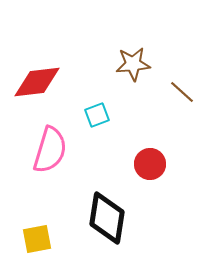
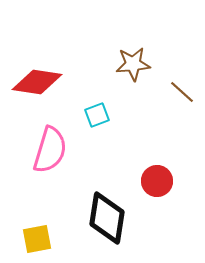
red diamond: rotated 15 degrees clockwise
red circle: moved 7 px right, 17 px down
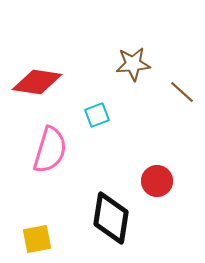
black diamond: moved 4 px right
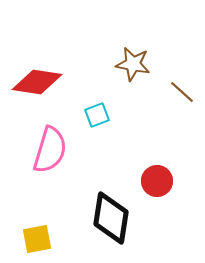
brown star: rotated 16 degrees clockwise
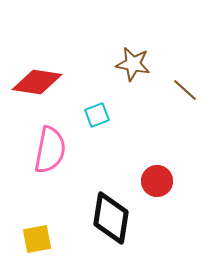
brown line: moved 3 px right, 2 px up
pink semicircle: rotated 6 degrees counterclockwise
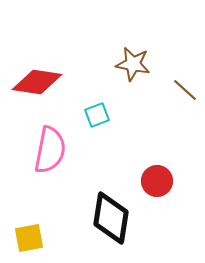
yellow square: moved 8 px left, 1 px up
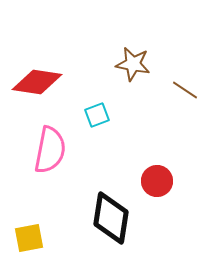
brown line: rotated 8 degrees counterclockwise
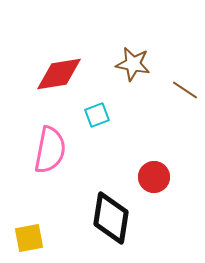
red diamond: moved 22 px right, 8 px up; rotated 18 degrees counterclockwise
red circle: moved 3 px left, 4 px up
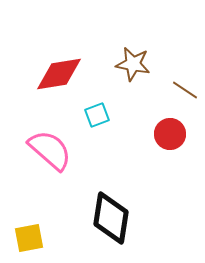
pink semicircle: rotated 60 degrees counterclockwise
red circle: moved 16 px right, 43 px up
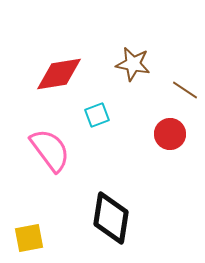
pink semicircle: rotated 12 degrees clockwise
